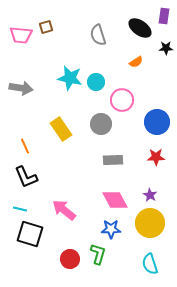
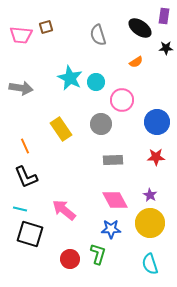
cyan star: rotated 15 degrees clockwise
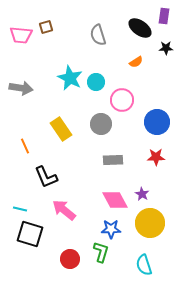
black L-shape: moved 20 px right
purple star: moved 8 px left, 1 px up
green L-shape: moved 3 px right, 2 px up
cyan semicircle: moved 6 px left, 1 px down
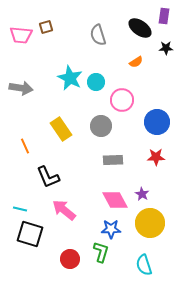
gray circle: moved 2 px down
black L-shape: moved 2 px right
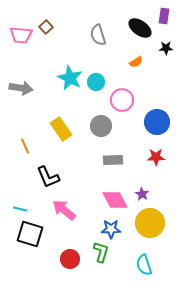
brown square: rotated 24 degrees counterclockwise
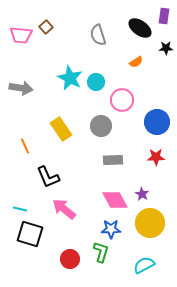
pink arrow: moved 1 px up
cyan semicircle: rotated 80 degrees clockwise
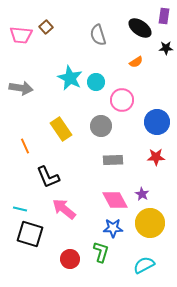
blue star: moved 2 px right, 1 px up
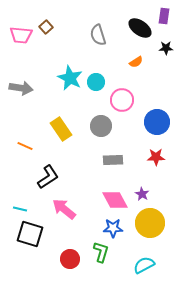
orange line: rotated 42 degrees counterclockwise
black L-shape: rotated 100 degrees counterclockwise
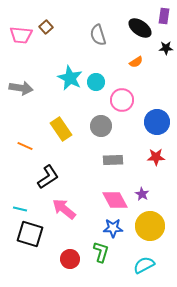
yellow circle: moved 3 px down
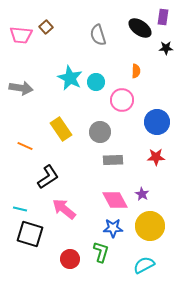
purple rectangle: moved 1 px left, 1 px down
orange semicircle: moved 9 px down; rotated 56 degrees counterclockwise
gray circle: moved 1 px left, 6 px down
